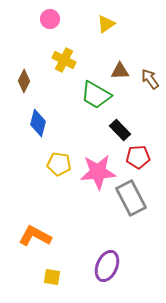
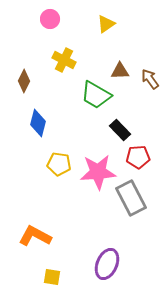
purple ellipse: moved 2 px up
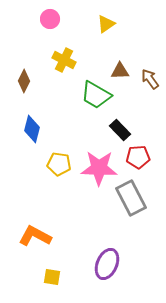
blue diamond: moved 6 px left, 6 px down
pink star: moved 1 px right, 4 px up; rotated 6 degrees clockwise
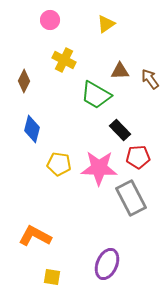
pink circle: moved 1 px down
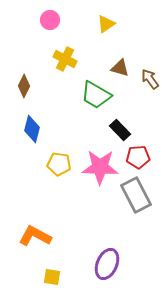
yellow cross: moved 1 px right, 1 px up
brown triangle: moved 3 px up; rotated 18 degrees clockwise
brown diamond: moved 5 px down
pink star: moved 1 px right, 1 px up
gray rectangle: moved 5 px right, 3 px up
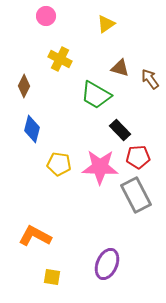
pink circle: moved 4 px left, 4 px up
yellow cross: moved 5 px left
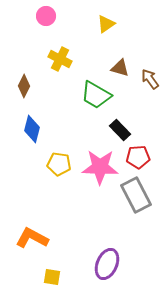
orange L-shape: moved 3 px left, 2 px down
